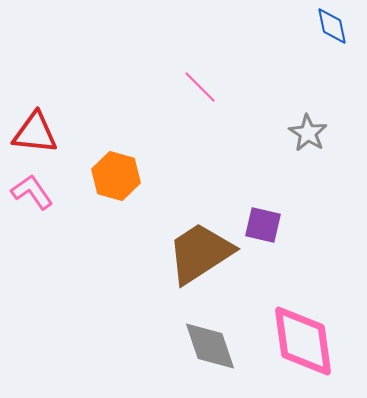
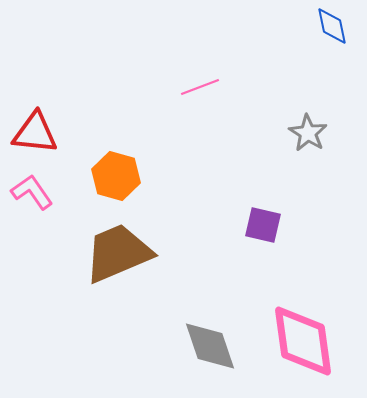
pink line: rotated 66 degrees counterclockwise
brown trapezoid: moved 82 px left; rotated 10 degrees clockwise
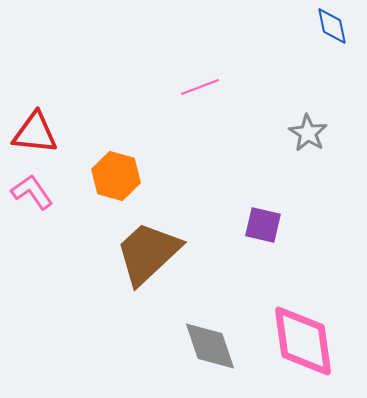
brown trapezoid: moved 30 px right; rotated 20 degrees counterclockwise
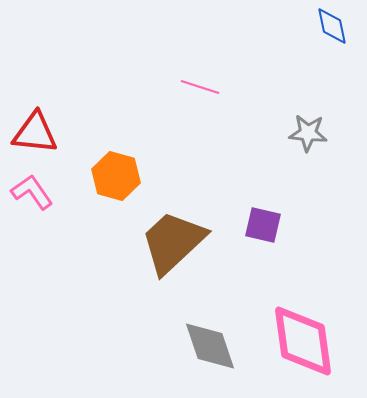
pink line: rotated 39 degrees clockwise
gray star: rotated 27 degrees counterclockwise
brown trapezoid: moved 25 px right, 11 px up
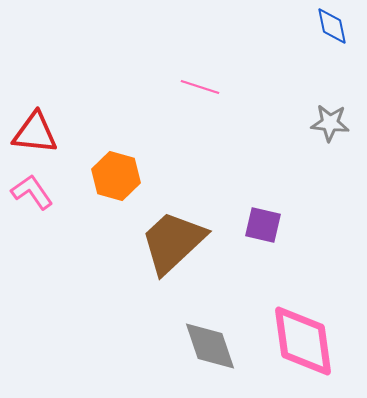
gray star: moved 22 px right, 10 px up
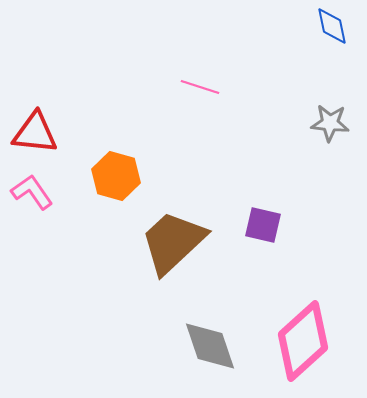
pink diamond: rotated 56 degrees clockwise
